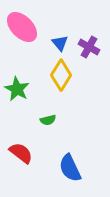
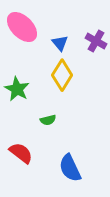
purple cross: moved 7 px right, 6 px up
yellow diamond: moved 1 px right
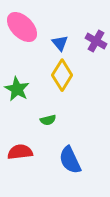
red semicircle: moved 1 px left, 1 px up; rotated 45 degrees counterclockwise
blue semicircle: moved 8 px up
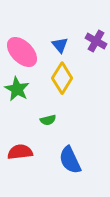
pink ellipse: moved 25 px down
blue triangle: moved 2 px down
yellow diamond: moved 3 px down
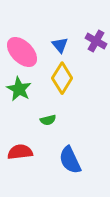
green star: moved 2 px right
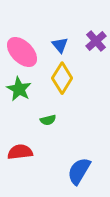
purple cross: rotated 20 degrees clockwise
blue semicircle: moved 9 px right, 11 px down; rotated 56 degrees clockwise
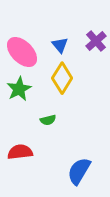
green star: rotated 15 degrees clockwise
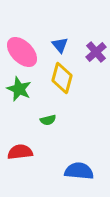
purple cross: moved 11 px down
yellow diamond: rotated 16 degrees counterclockwise
green star: rotated 20 degrees counterclockwise
blue semicircle: rotated 64 degrees clockwise
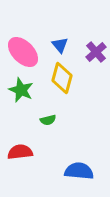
pink ellipse: moved 1 px right
green star: moved 2 px right, 1 px down
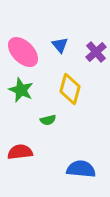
yellow diamond: moved 8 px right, 11 px down
blue semicircle: moved 2 px right, 2 px up
